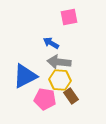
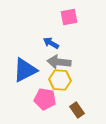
blue triangle: moved 6 px up
brown rectangle: moved 6 px right, 14 px down
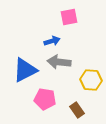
blue arrow: moved 1 px right, 2 px up; rotated 133 degrees clockwise
yellow hexagon: moved 31 px right
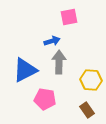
gray arrow: rotated 85 degrees clockwise
brown rectangle: moved 10 px right
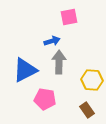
yellow hexagon: moved 1 px right
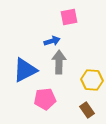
pink pentagon: rotated 15 degrees counterclockwise
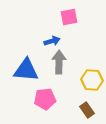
blue triangle: moved 1 px right; rotated 32 degrees clockwise
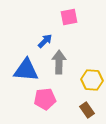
blue arrow: moved 7 px left; rotated 28 degrees counterclockwise
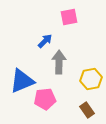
blue triangle: moved 4 px left, 11 px down; rotated 28 degrees counterclockwise
yellow hexagon: moved 1 px left, 1 px up; rotated 15 degrees counterclockwise
